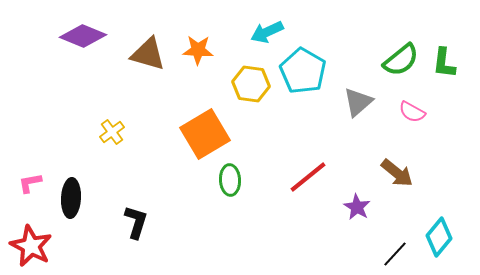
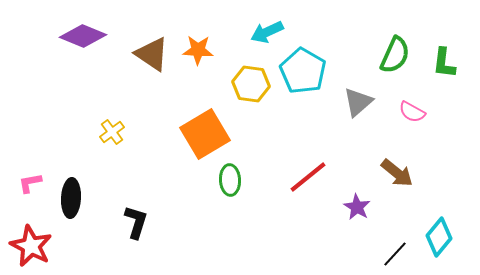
brown triangle: moved 4 px right; rotated 18 degrees clockwise
green semicircle: moved 6 px left, 5 px up; rotated 27 degrees counterclockwise
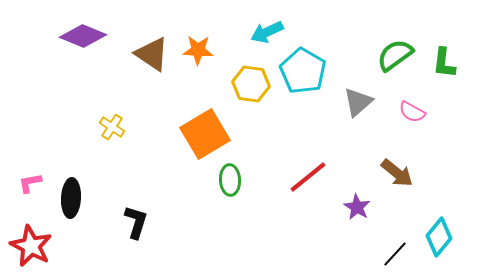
green semicircle: rotated 150 degrees counterclockwise
yellow cross: moved 5 px up; rotated 20 degrees counterclockwise
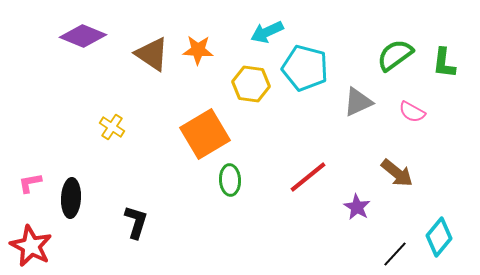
cyan pentagon: moved 2 px right, 3 px up; rotated 15 degrees counterclockwise
gray triangle: rotated 16 degrees clockwise
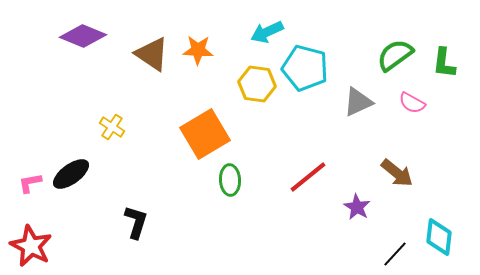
yellow hexagon: moved 6 px right
pink semicircle: moved 9 px up
black ellipse: moved 24 px up; rotated 51 degrees clockwise
cyan diamond: rotated 33 degrees counterclockwise
